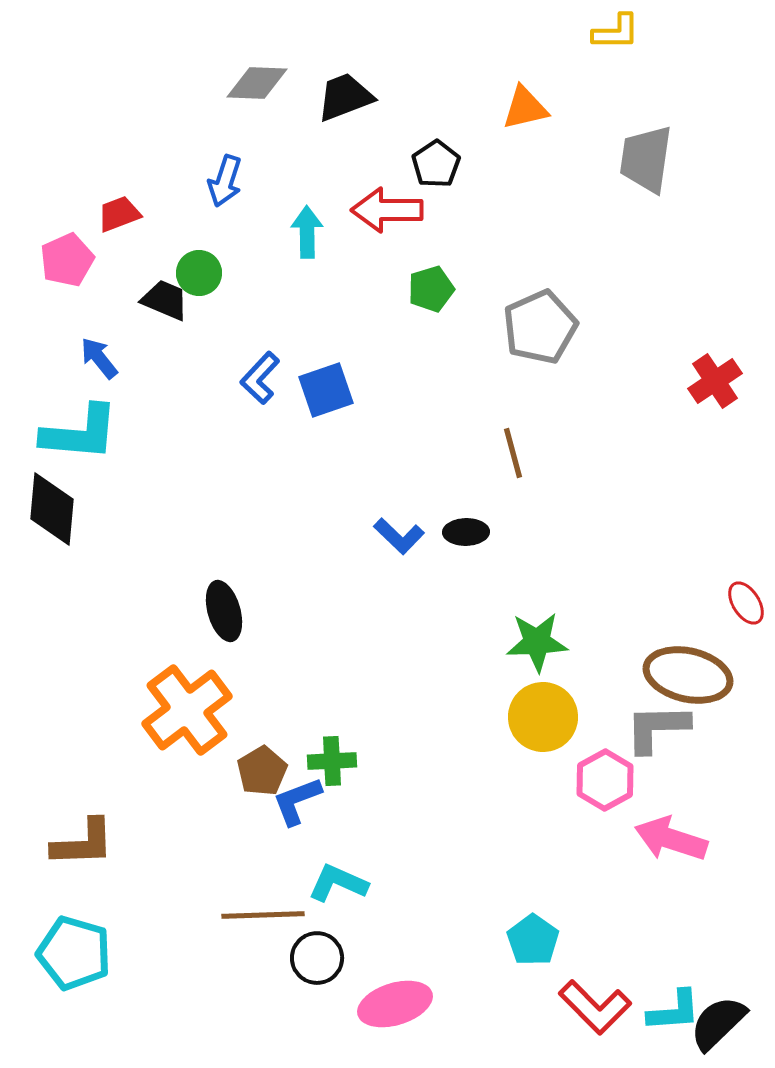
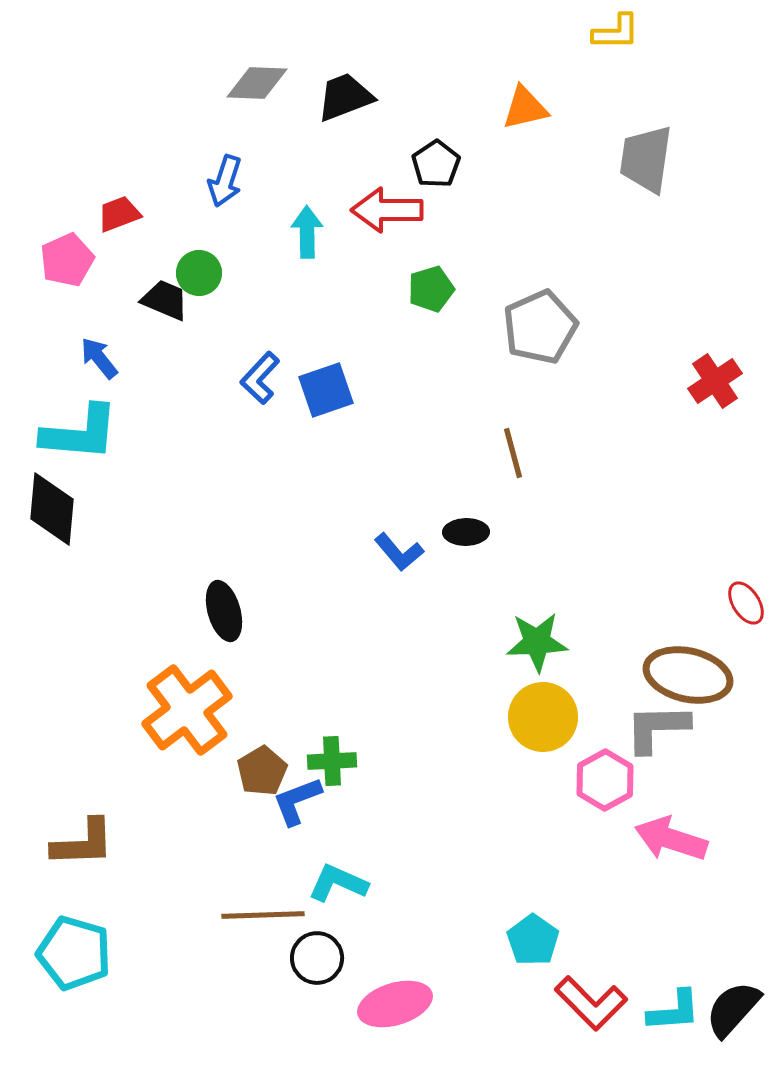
blue L-shape at (399, 536): moved 16 px down; rotated 6 degrees clockwise
red L-shape at (595, 1007): moved 4 px left, 4 px up
black semicircle at (718, 1023): moved 15 px right, 14 px up; rotated 4 degrees counterclockwise
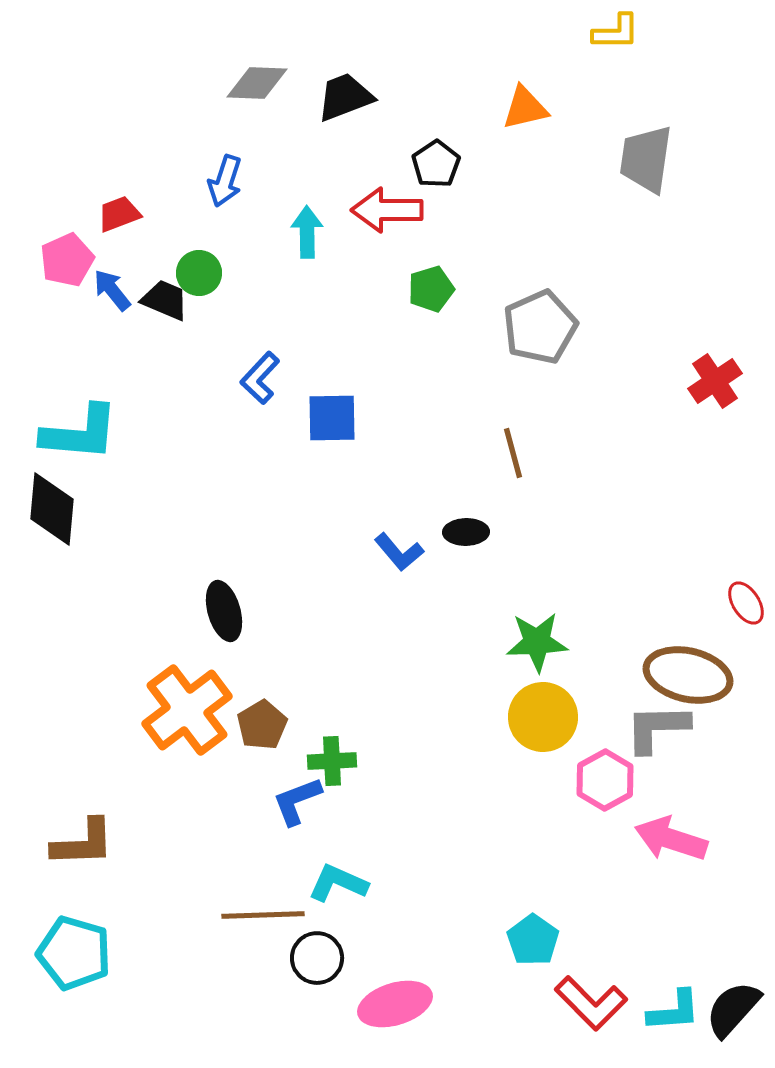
blue arrow at (99, 358): moved 13 px right, 68 px up
blue square at (326, 390): moved 6 px right, 28 px down; rotated 18 degrees clockwise
brown pentagon at (262, 771): moved 46 px up
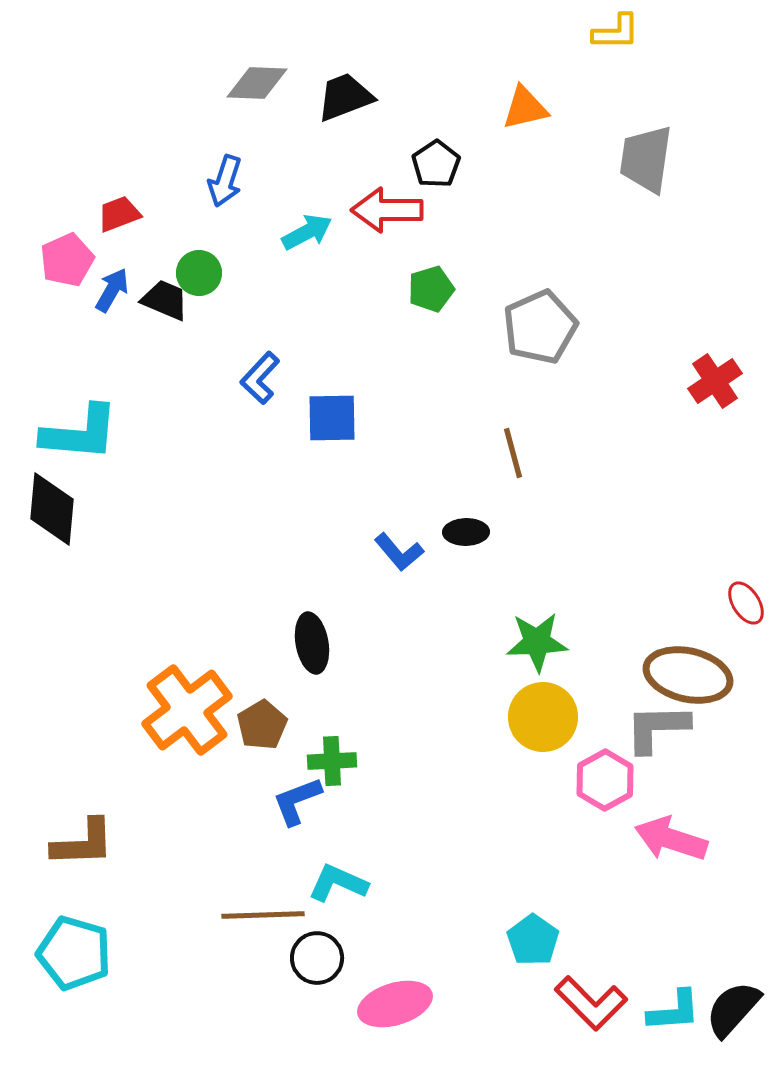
cyan arrow at (307, 232): rotated 63 degrees clockwise
blue arrow at (112, 290): rotated 69 degrees clockwise
black ellipse at (224, 611): moved 88 px right, 32 px down; rotated 6 degrees clockwise
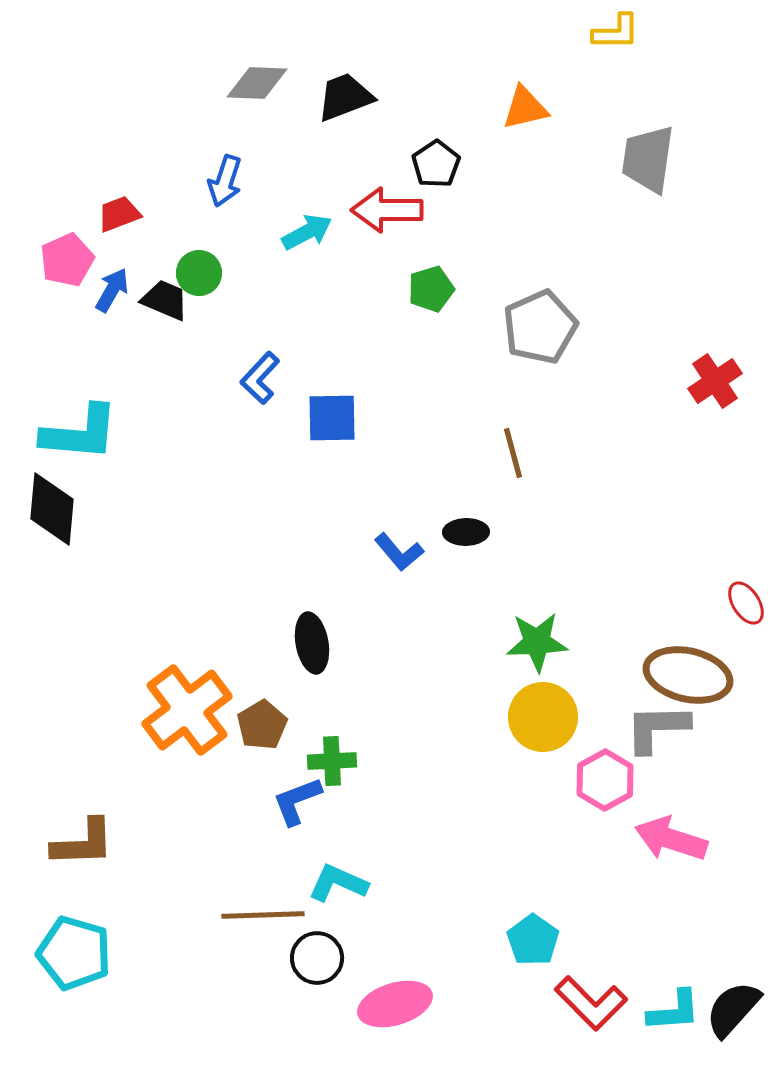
gray trapezoid at (646, 159): moved 2 px right
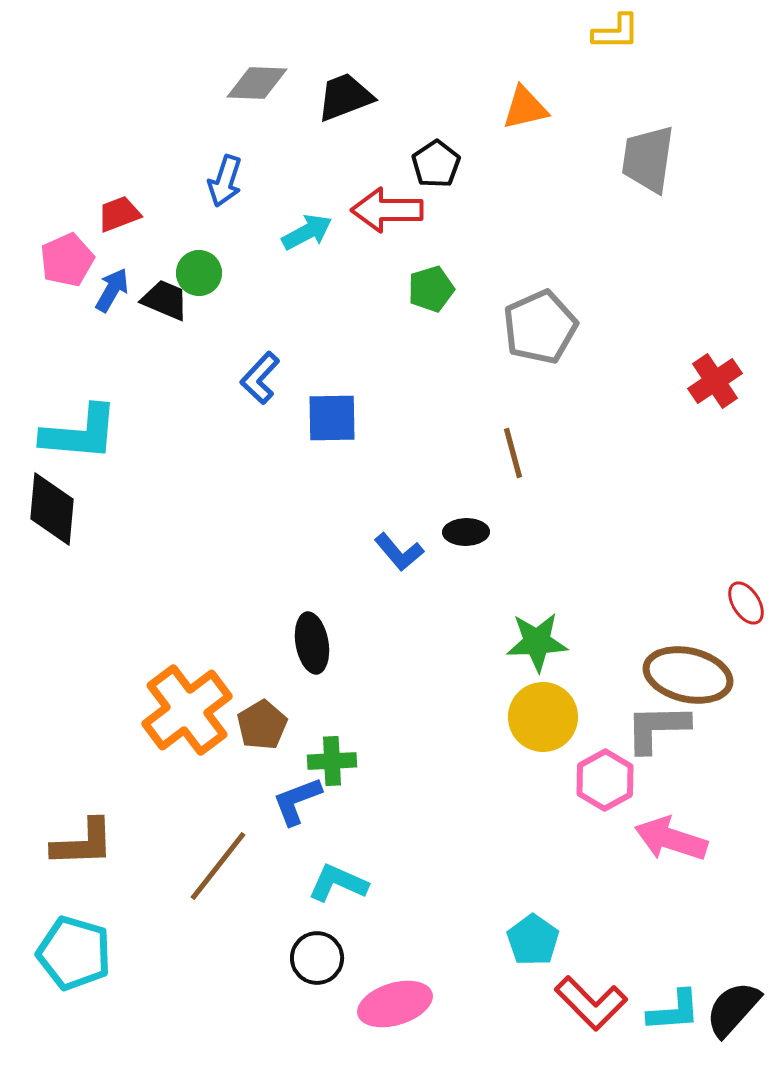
brown line at (263, 915): moved 45 px left, 49 px up; rotated 50 degrees counterclockwise
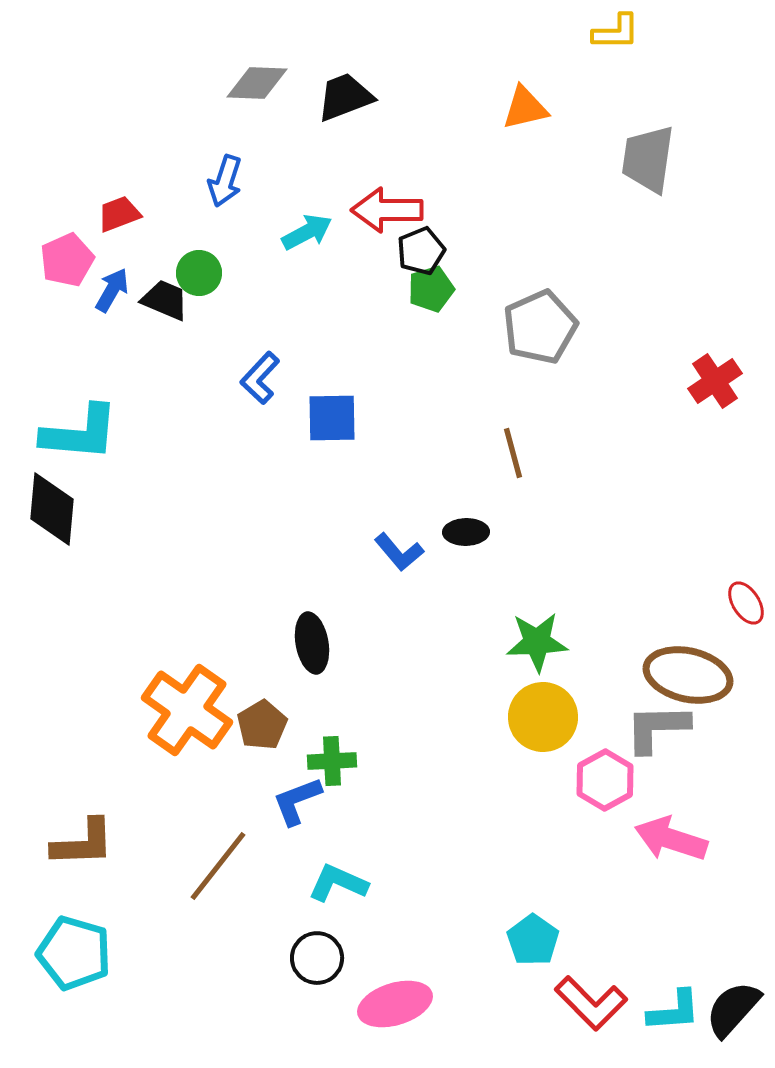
black pentagon at (436, 164): moved 15 px left, 87 px down; rotated 12 degrees clockwise
orange cross at (187, 710): rotated 18 degrees counterclockwise
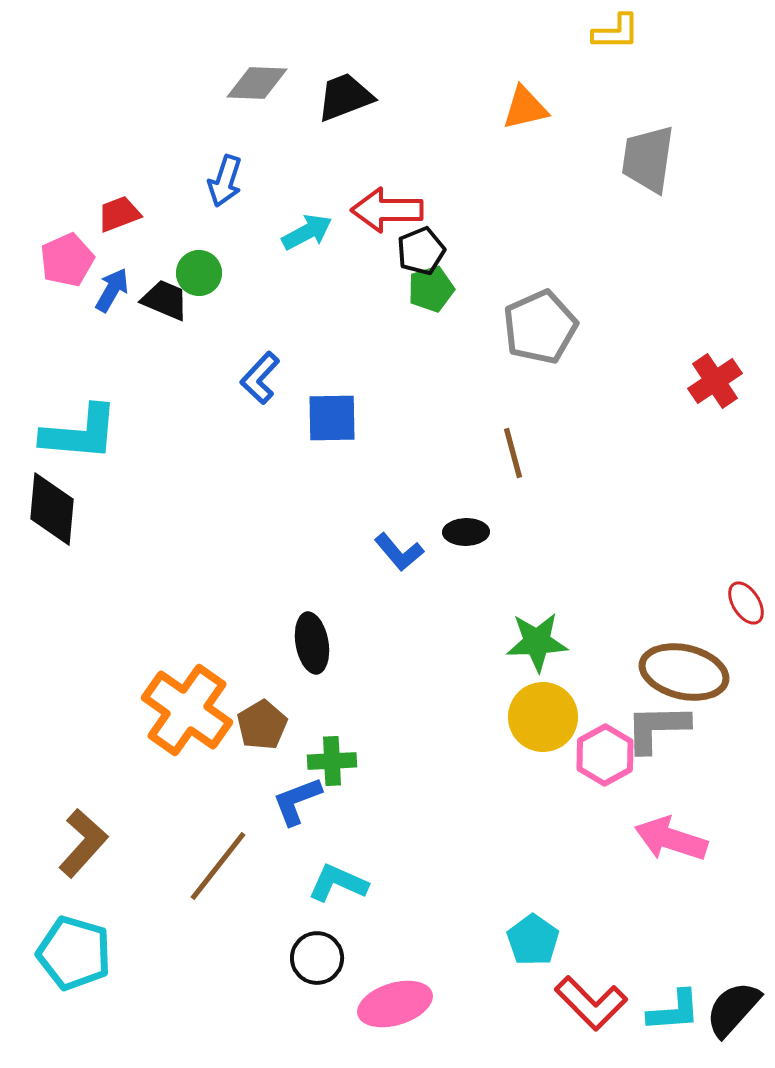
brown ellipse at (688, 675): moved 4 px left, 3 px up
pink hexagon at (605, 780): moved 25 px up
brown L-shape at (83, 843): rotated 46 degrees counterclockwise
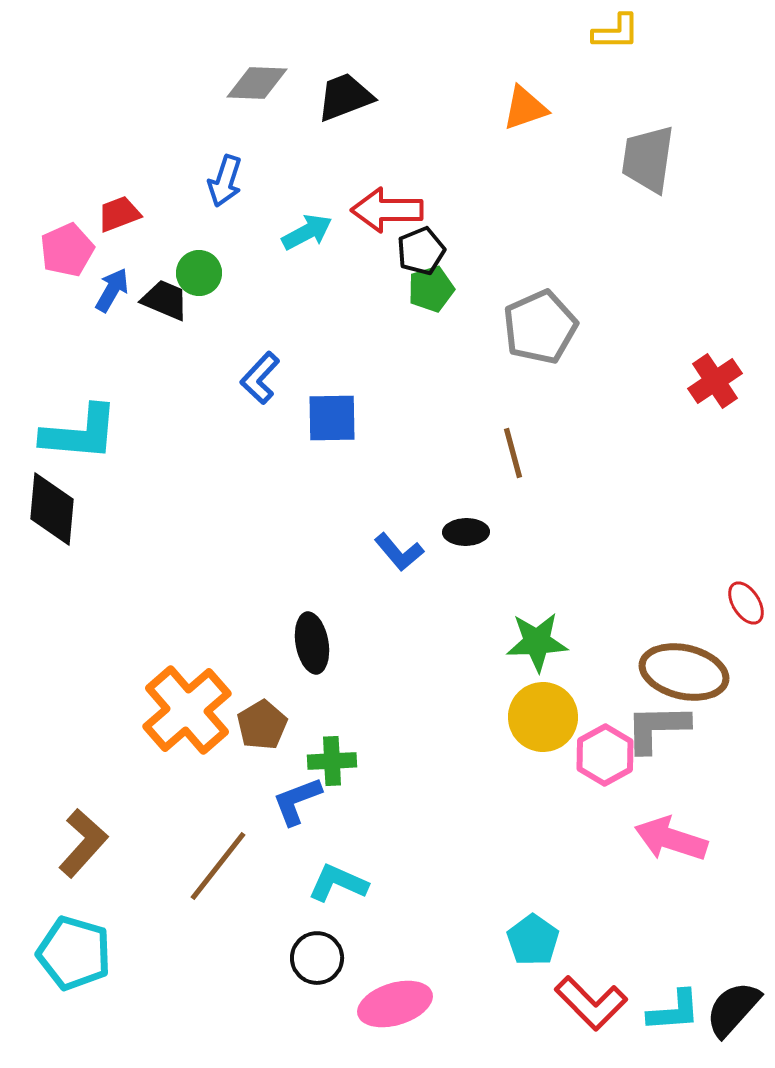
orange triangle at (525, 108): rotated 6 degrees counterclockwise
pink pentagon at (67, 260): moved 10 px up
orange cross at (187, 710): rotated 14 degrees clockwise
